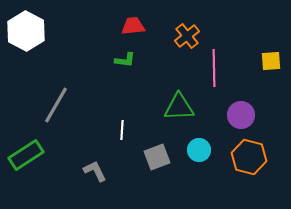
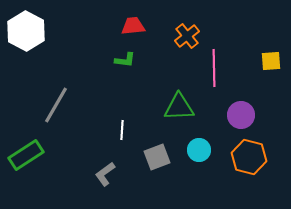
gray L-shape: moved 10 px right, 3 px down; rotated 100 degrees counterclockwise
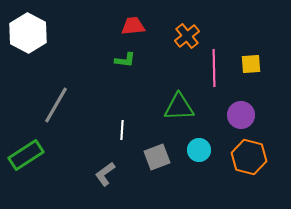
white hexagon: moved 2 px right, 2 px down
yellow square: moved 20 px left, 3 px down
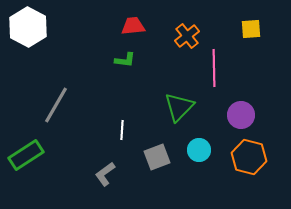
white hexagon: moved 6 px up
yellow square: moved 35 px up
green triangle: rotated 44 degrees counterclockwise
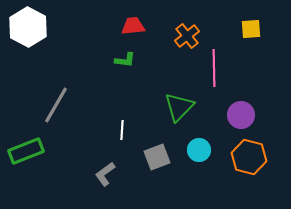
green rectangle: moved 4 px up; rotated 12 degrees clockwise
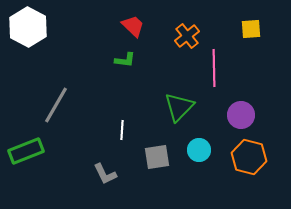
red trapezoid: rotated 50 degrees clockwise
gray square: rotated 12 degrees clockwise
gray L-shape: rotated 80 degrees counterclockwise
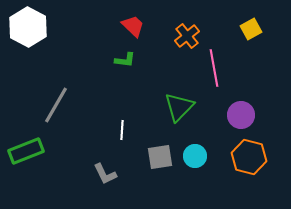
yellow square: rotated 25 degrees counterclockwise
pink line: rotated 9 degrees counterclockwise
cyan circle: moved 4 px left, 6 px down
gray square: moved 3 px right
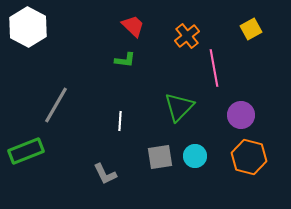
white line: moved 2 px left, 9 px up
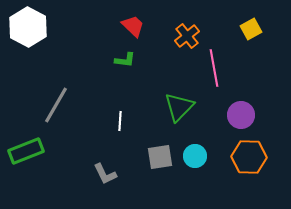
orange hexagon: rotated 12 degrees counterclockwise
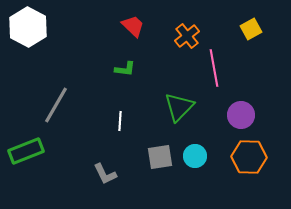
green L-shape: moved 9 px down
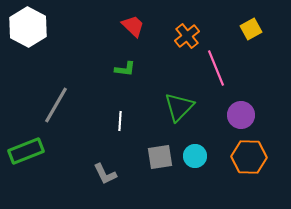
pink line: moved 2 px right; rotated 12 degrees counterclockwise
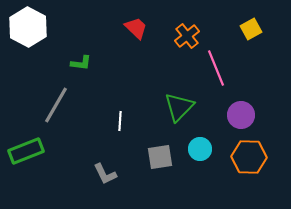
red trapezoid: moved 3 px right, 2 px down
green L-shape: moved 44 px left, 6 px up
cyan circle: moved 5 px right, 7 px up
